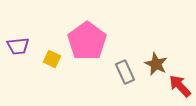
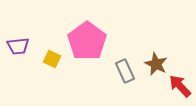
gray rectangle: moved 1 px up
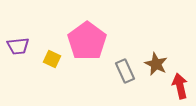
red arrow: rotated 30 degrees clockwise
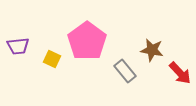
brown star: moved 4 px left, 14 px up; rotated 15 degrees counterclockwise
gray rectangle: rotated 15 degrees counterclockwise
red arrow: moved 13 px up; rotated 150 degrees clockwise
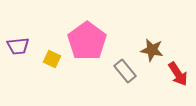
red arrow: moved 2 px left, 1 px down; rotated 10 degrees clockwise
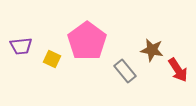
purple trapezoid: moved 3 px right
red arrow: moved 4 px up
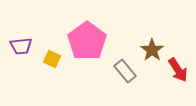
brown star: rotated 25 degrees clockwise
